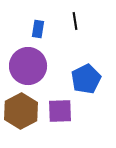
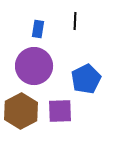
black line: rotated 12 degrees clockwise
purple circle: moved 6 px right
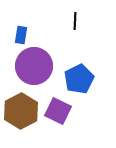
blue rectangle: moved 17 px left, 6 px down
blue pentagon: moved 7 px left
purple square: moved 2 px left; rotated 28 degrees clockwise
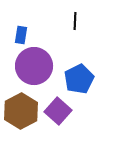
purple square: rotated 16 degrees clockwise
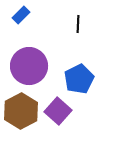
black line: moved 3 px right, 3 px down
blue rectangle: moved 20 px up; rotated 36 degrees clockwise
purple circle: moved 5 px left
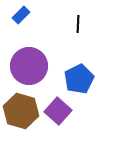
brown hexagon: rotated 16 degrees counterclockwise
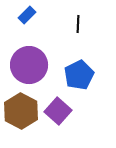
blue rectangle: moved 6 px right
purple circle: moved 1 px up
blue pentagon: moved 4 px up
brown hexagon: rotated 12 degrees clockwise
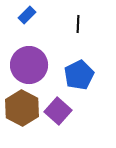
brown hexagon: moved 1 px right, 3 px up
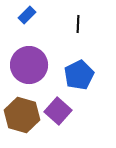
brown hexagon: moved 7 px down; rotated 12 degrees counterclockwise
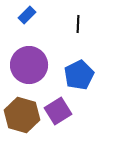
purple square: rotated 16 degrees clockwise
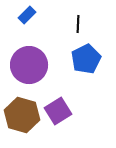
blue pentagon: moved 7 px right, 16 px up
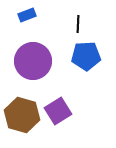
blue rectangle: rotated 24 degrees clockwise
blue pentagon: moved 3 px up; rotated 24 degrees clockwise
purple circle: moved 4 px right, 4 px up
